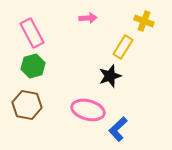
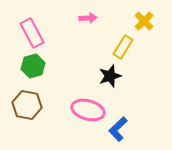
yellow cross: rotated 24 degrees clockwise
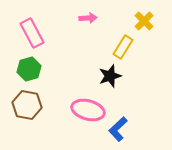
green hexagon: moved 4 px left, 3 px down
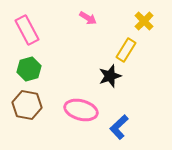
pink arrow: rotated 36 degrees clockwise
pink rectangle: moved 5 px left, 3 px up
yellow rectangle: moved 3 px right, 3 px down
pink ellipse: moved 7 px left
blue L-shape: moved 1 px right, 2 px up
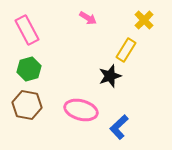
yellow cross: moved 1 px up
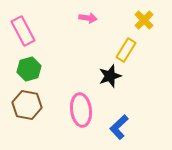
pink arrow: rotated 24 degrees counterclockwise
pink rectangle: moved 4 px left, 1 px down
pink ellipse: rotated 68 degrees clockwise
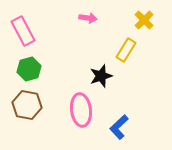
black star: moved 9 px left
